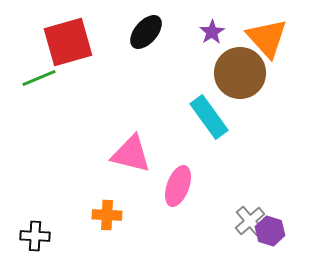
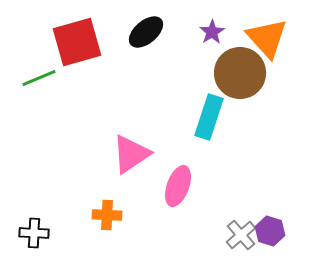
black ellipse: rotated 9 degrees clockwise
red square: moved 9 px right
cyan rectangle: rotated 54 degrees clockwise
pink triangle: rotated 48 degrees counterclockwise
gray cross: moved 9 px left, 14 px down
black cross: moved 1 px left, 3 px up
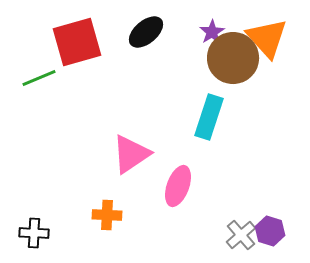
brown circle: moved 7 px left, 15 px up
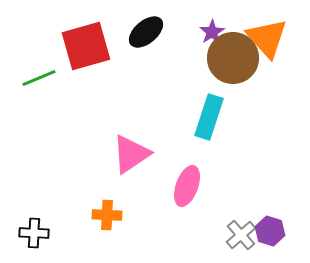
red square: moved 9 px right, 4 px down
pink ellipse: moved 9 px right
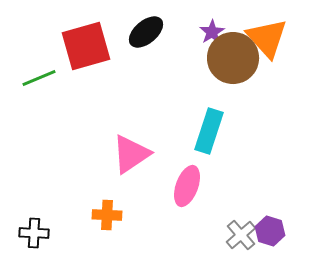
cyan rectangle: moved 14 px down
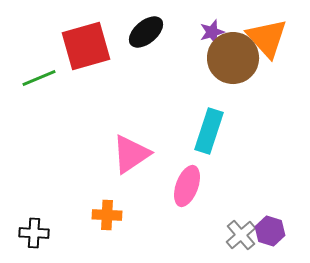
purple star: rotated 15 degrees clockwise
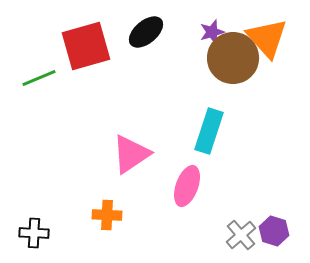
purple hexagon: moved 4 px right
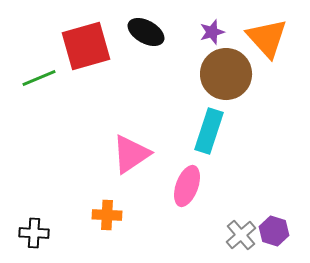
black ellipse: rotated 69 degrees clockwise
brown circle: moved 7 px left, 16 px down
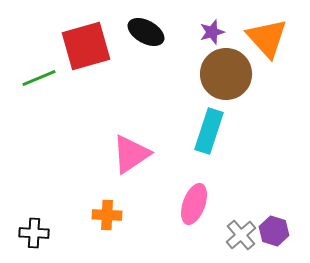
pink ellipse: moved 7 px right, 18 px down
